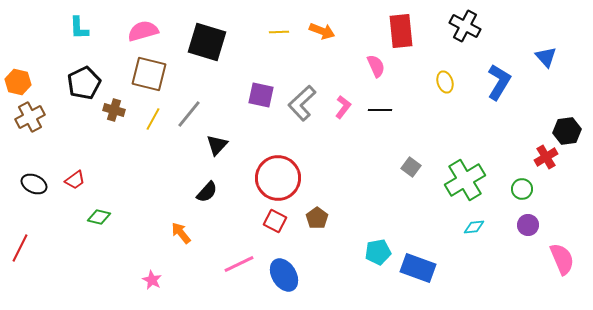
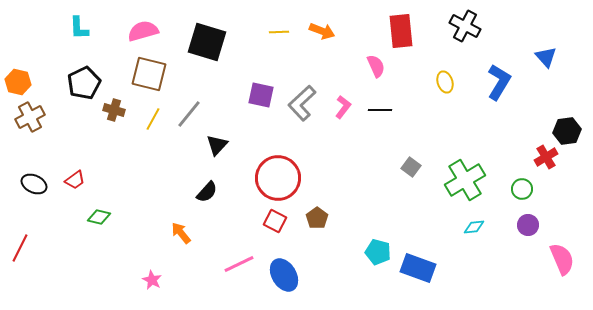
cyan pentagon at (378, 252): rotated 25 degrees clockwise
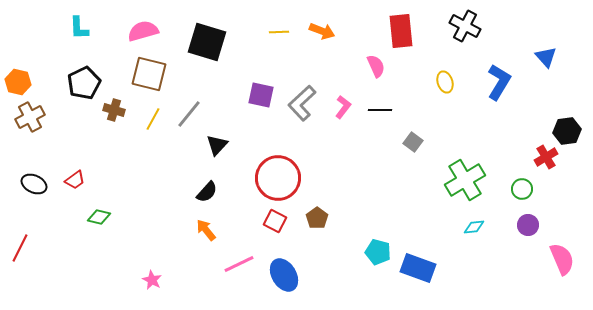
gray square at (411, 167): moved 2 px right, 25 px up
orange arrow at (181, 233): moved 25 px right, 3 px up
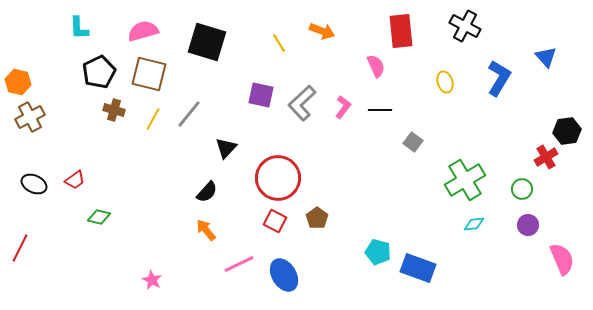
yellow line at (279, 32): moved 11 px down; rotated 60 degrees clockwise
blue L-shape at (499, 82): moved 4 px up
black pentagon at (84, 83): moved 15 px right, 11 px up
black triangle at (217, 145): moved 9 px right, 3 px down
cyan diamond at (474, 227): moved 3 px up
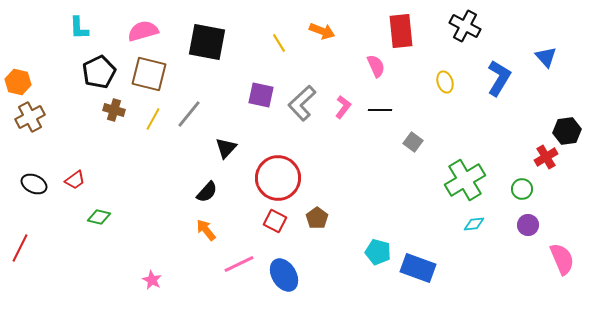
black square at (207, 42): rotated 6 degrees counterclockwise
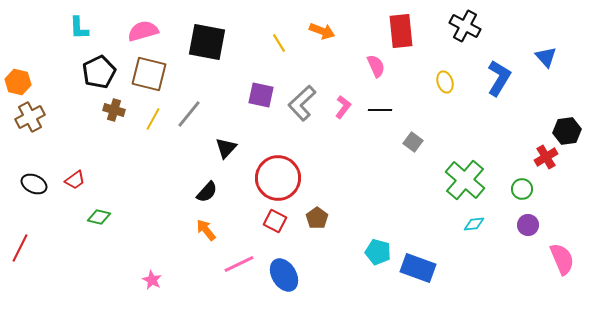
green cross at (465, 180): rotated 18 degrees counterclockwise
